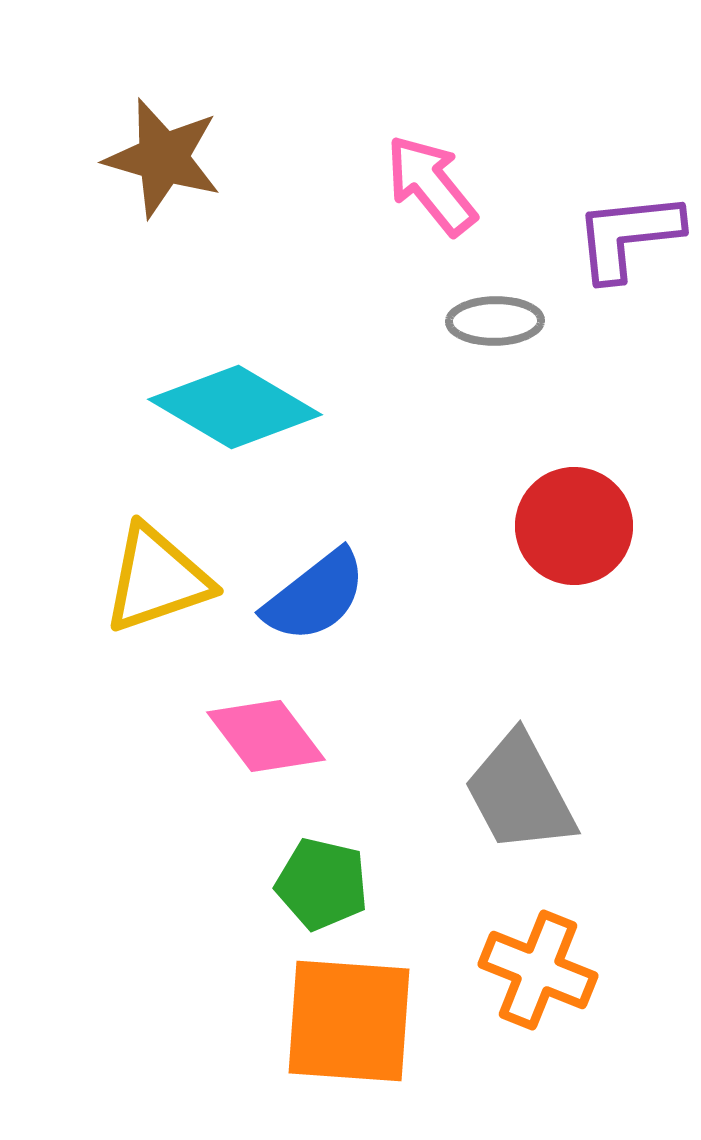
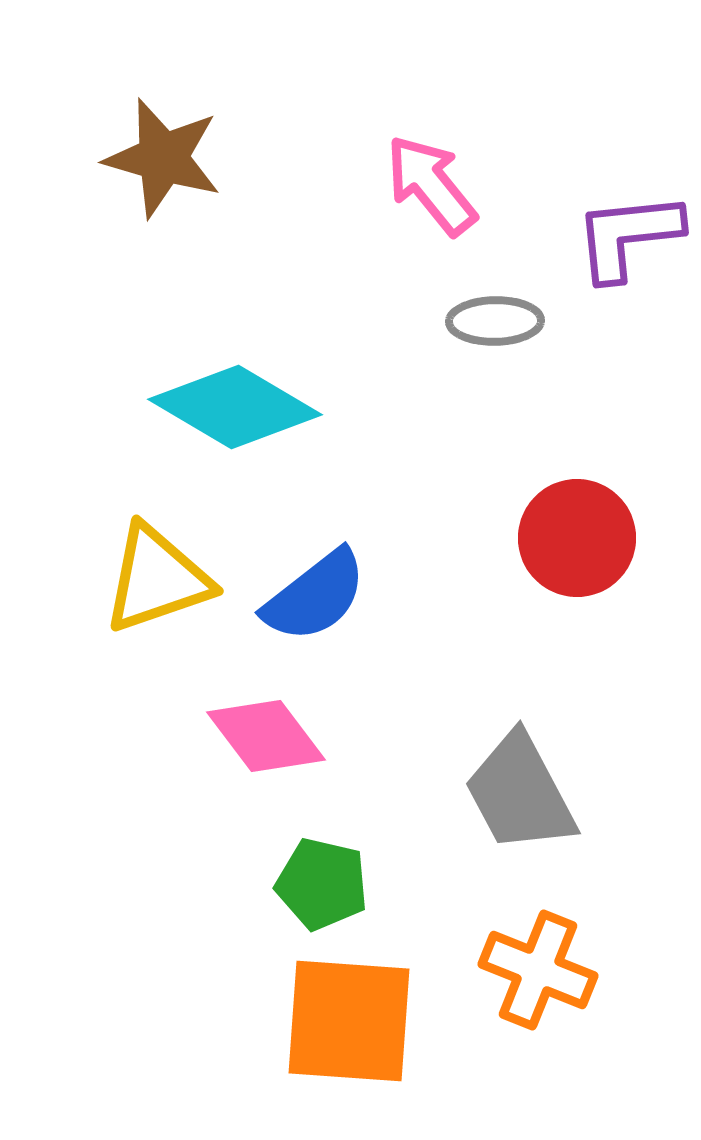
red circle: moved 3 px right, 12 px down
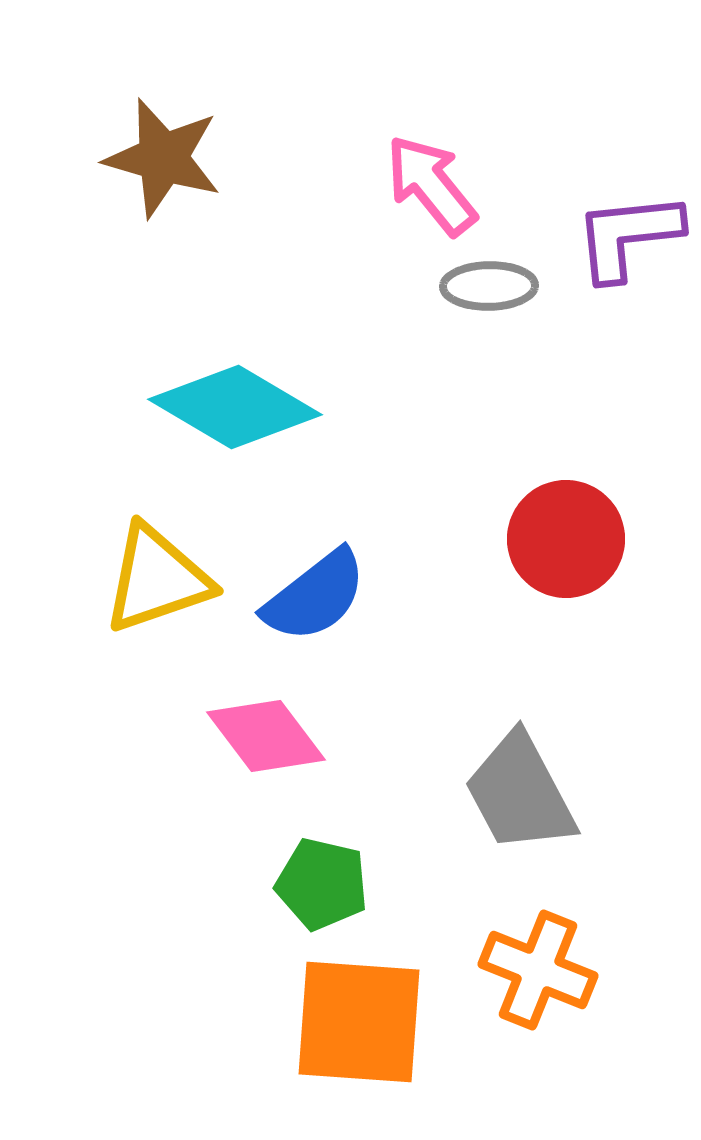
gray ellipse: moved 6 px left, 35 px up
red circle: moved 11 px left, 1 px down
orange square: moved 10 px right, 1 px down
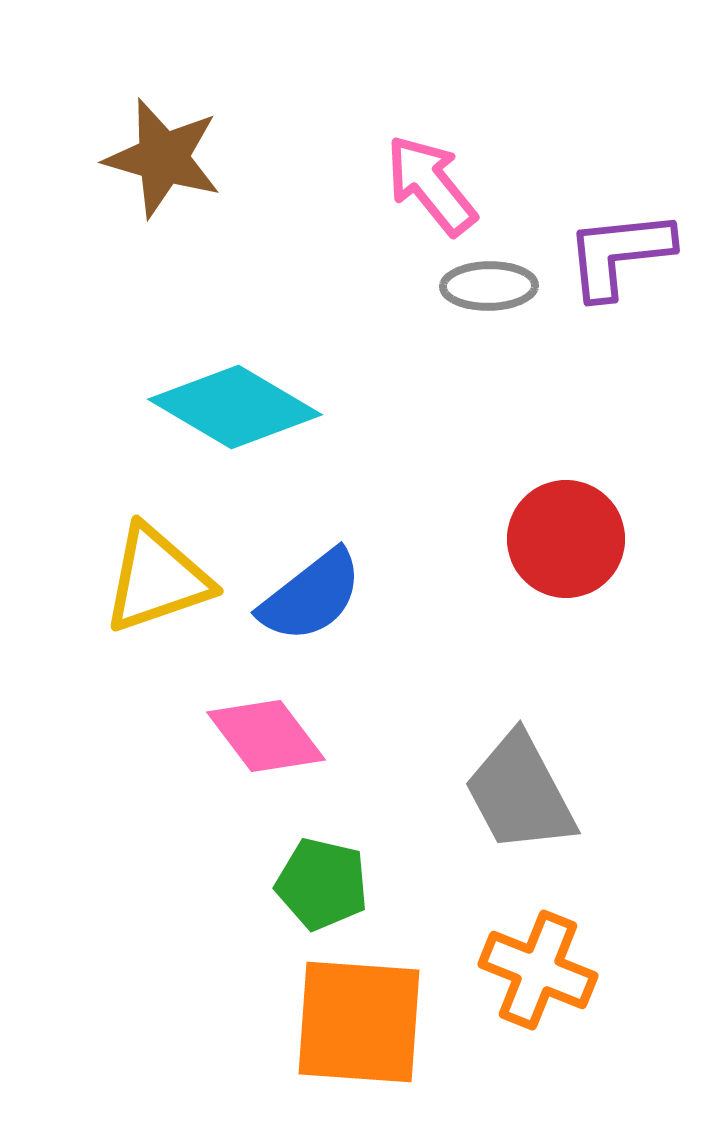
purple L-shape: moved 9 px left, 18 px down
blue semicircle: moved 4 px left
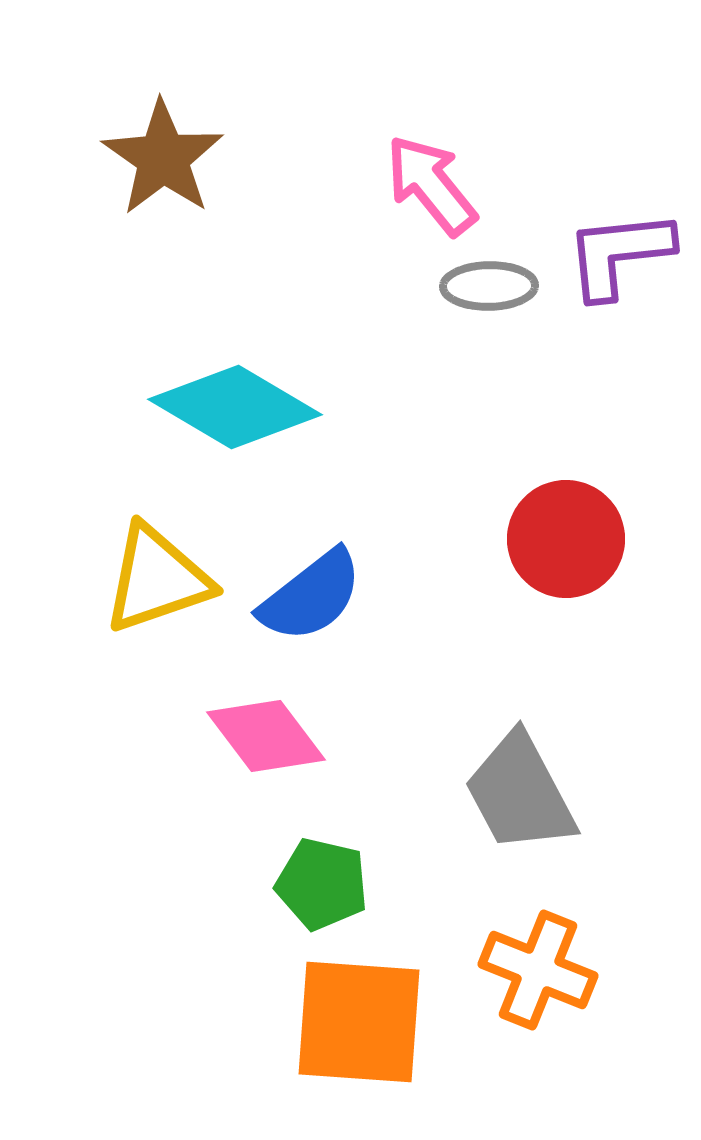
brown star: rotated 19 degrees clockwise
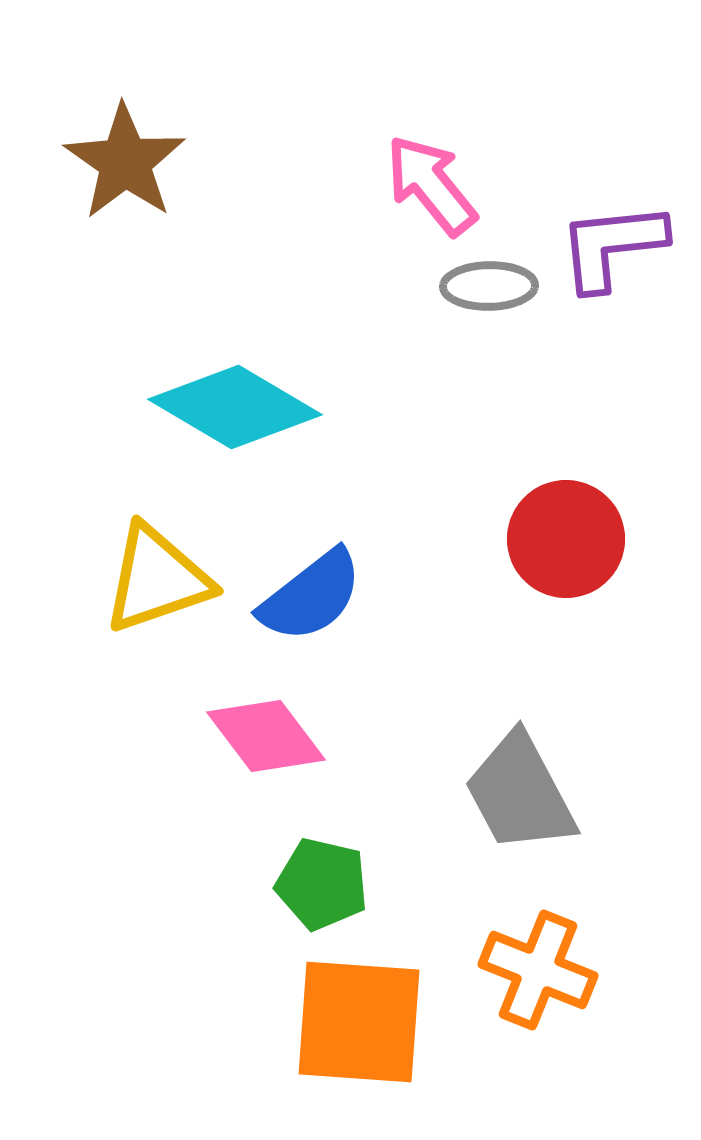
brown star: moved 38 px left, 4 px down
purple L-shape: moved 7 px left, 8 px up
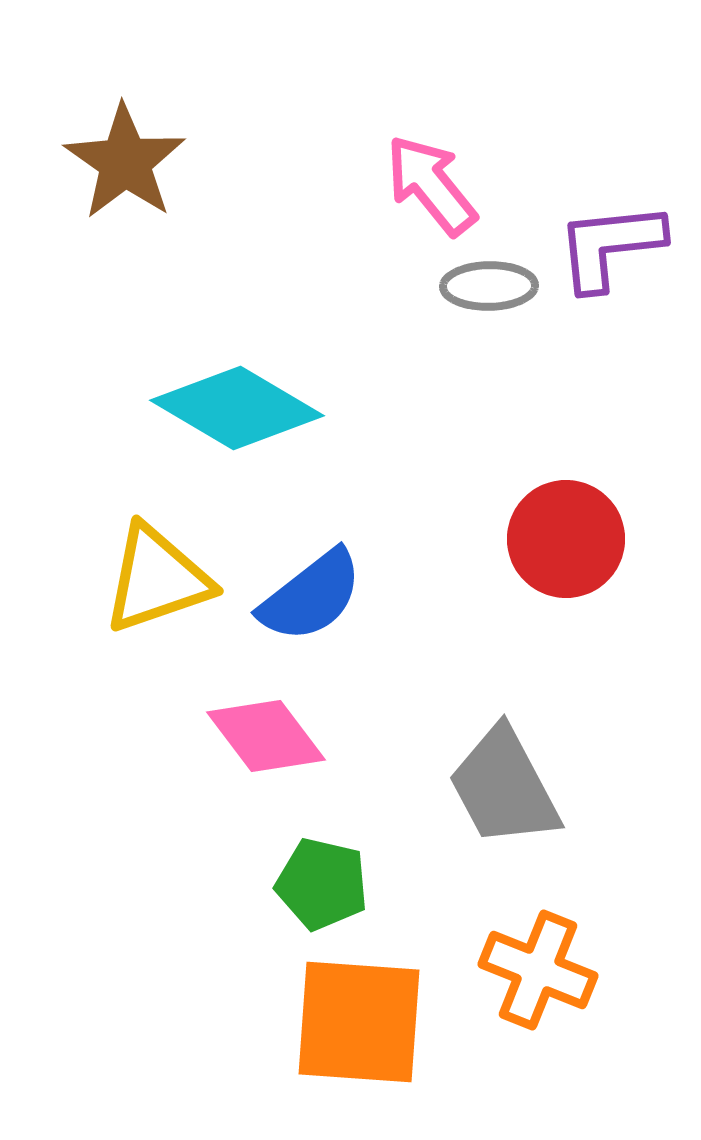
purple L-shape: moved 2 px left
cyan diamond: moved 2 px right, 1 px down
gray trapezoid: moved 16 px left, 6 px up
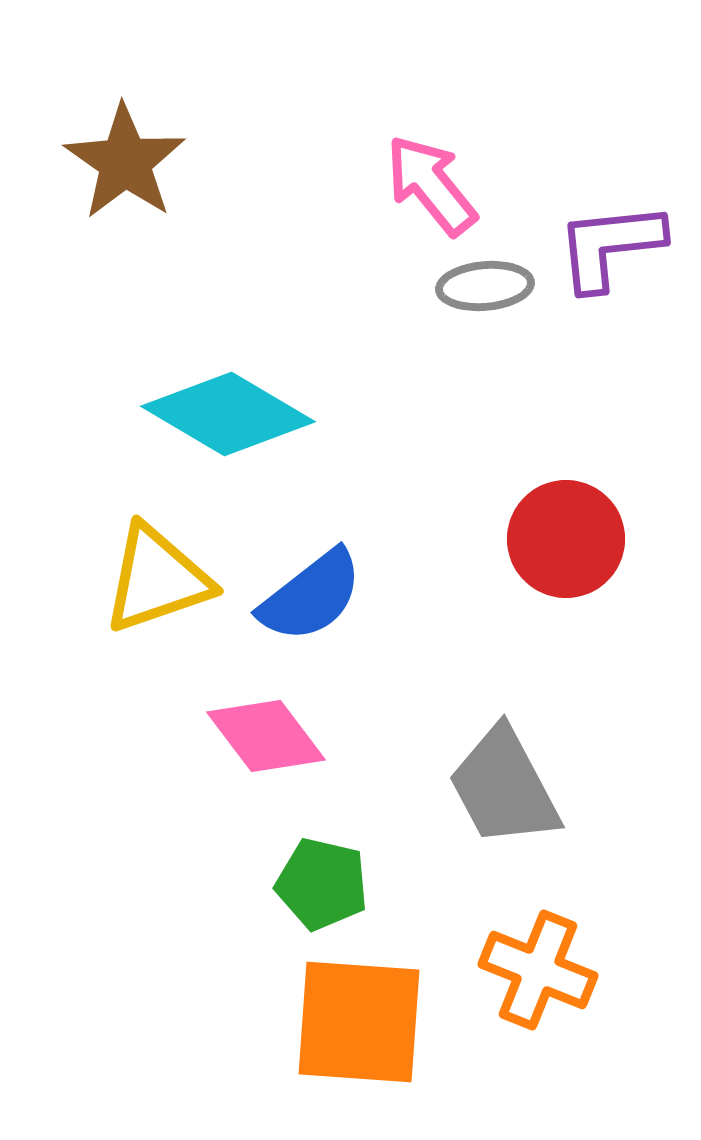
gray ellipse: moved 4 px left; rotated 4 degrees counterclockwise
cyan diamond: moved 9 px left, 6 px down
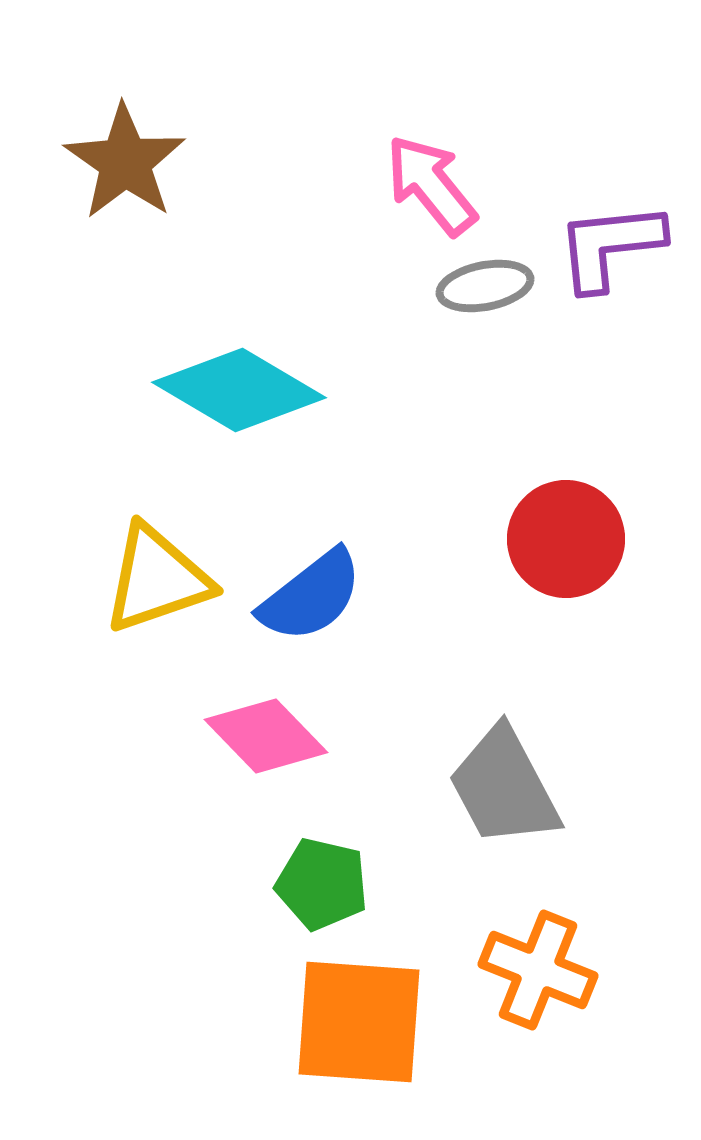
gray ellipse: rotated 6 degrees counterclockwise
cyan diamond: moved 11 px right, 24 px up
pink diamond: rotated 7 degrees counterclockwise
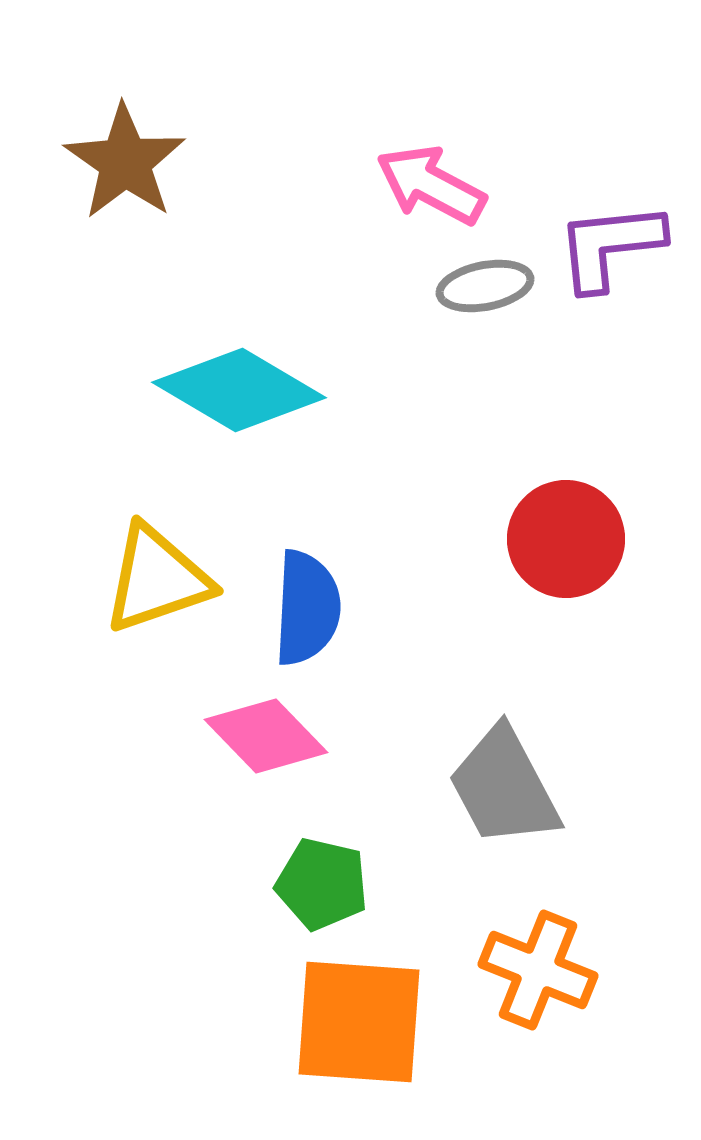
pink arrow: rotated 23 degrees counterclockwise
blue semicircle: moved 4 px left, 12 px down; rotated 49 degrees counterclockwise
